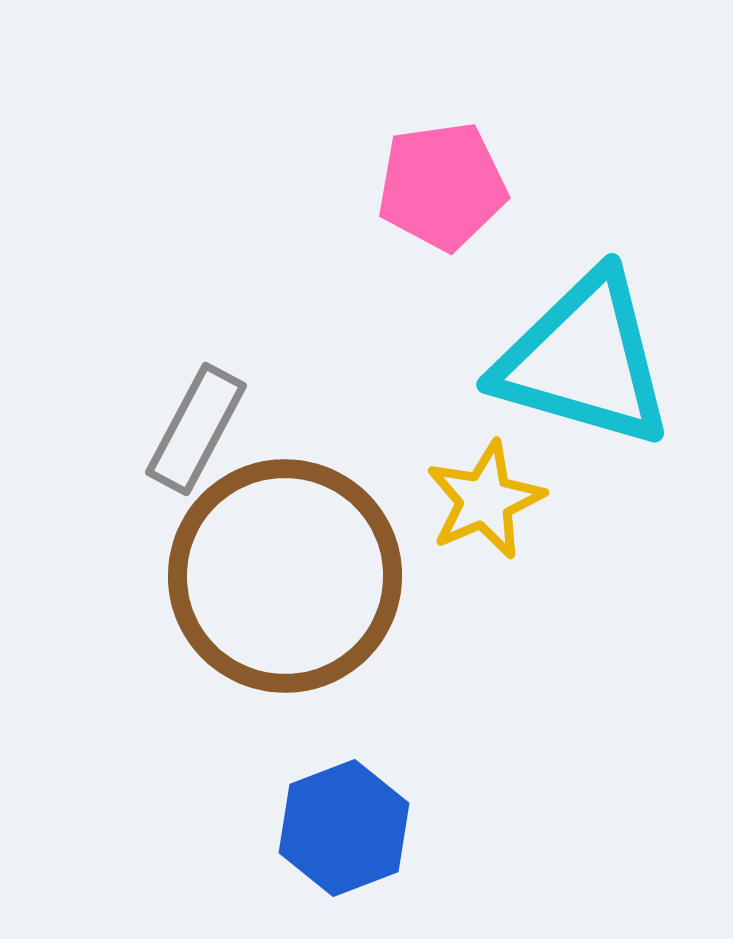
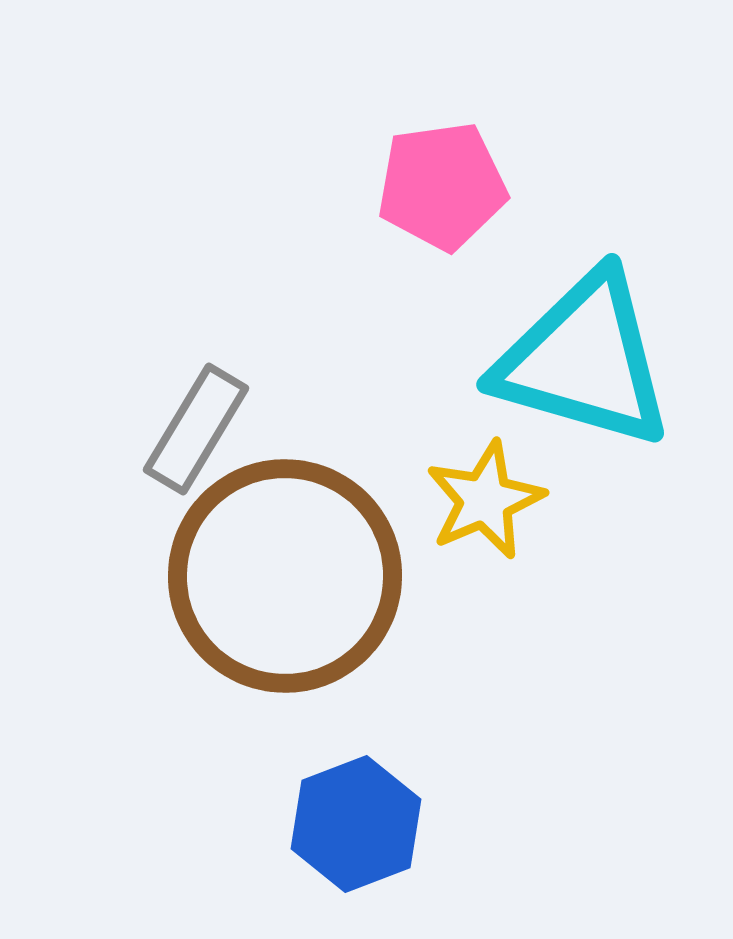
gray rectangle: rotated 3 degrees clockwise
blue hexagon: moved 12 px right, 4 px up
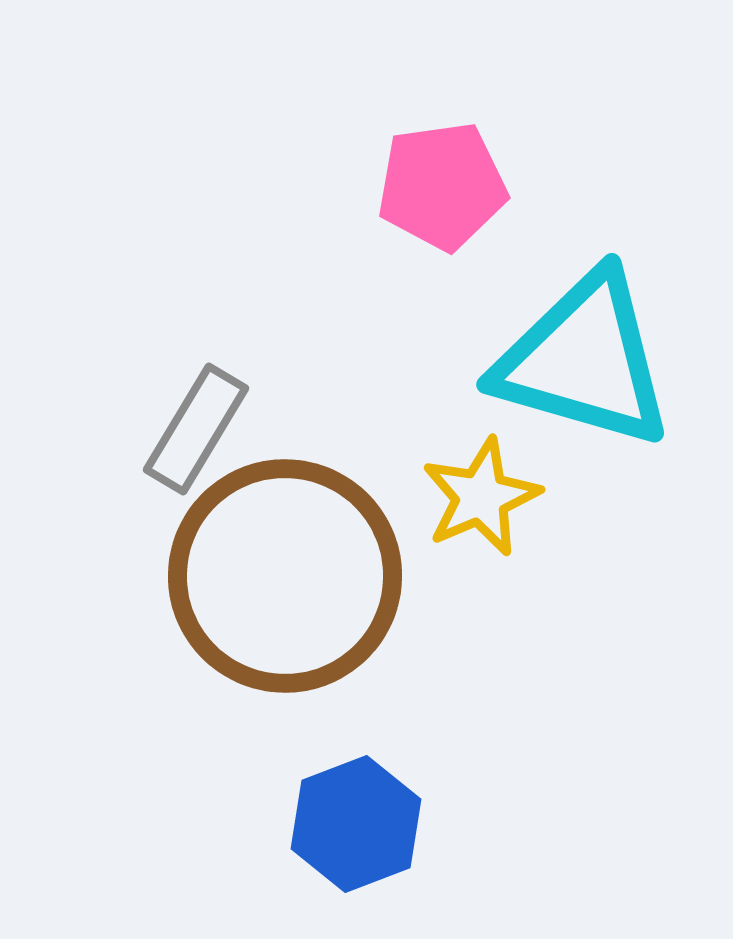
yellow star: moved 4 px left, 3 px up
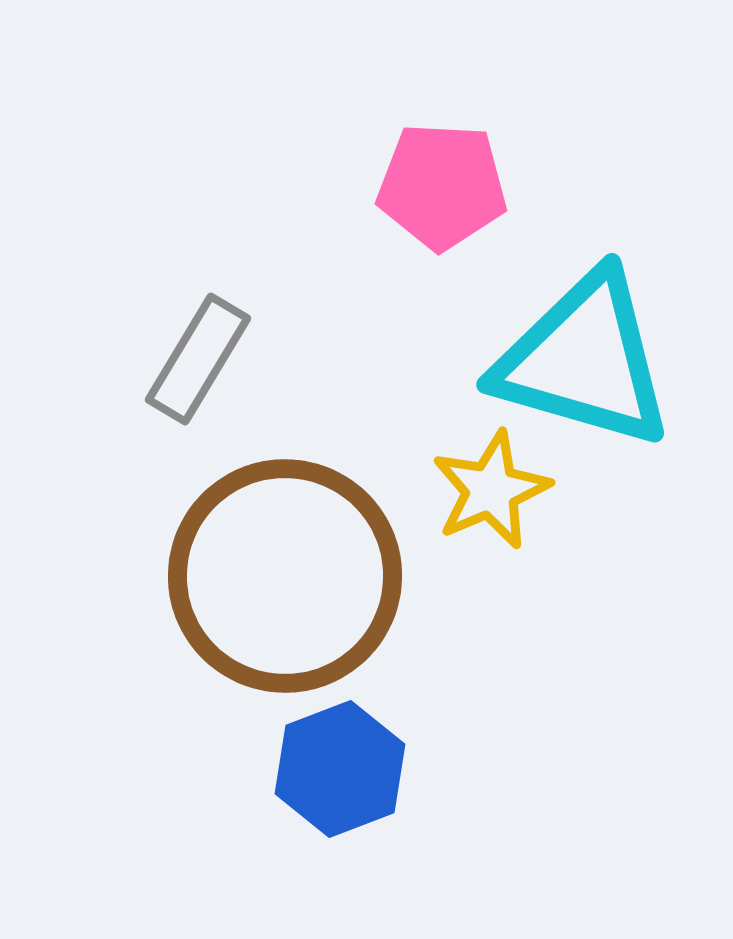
pink pentagon: rotated 11 degrees clockwise
gray rectangle: moved 2 px right, 70 px up
yellow star: moved 10 px right, 7 px up
blue hexagon: moved 16 px left, 55 px up
